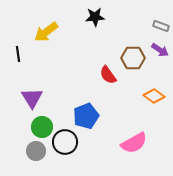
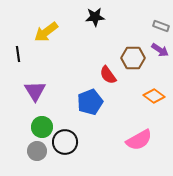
purple triangle: moved 3 px right, 7 px up
blue pentagon: moved 4 px right, 14 px up
pink semicircle: moved 5 px right, 3 px up
gray circle: moved 1 px right
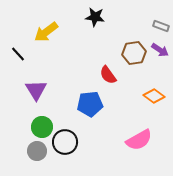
black star: rotated 12 degrees clockwise
black line: rotated 35 degrees counterclockwise
brown hexagon: moved 1 px right, 5 px up; rotated 10 degrees counterclockwise
purple triangle: moved 1 px right, 1 px up
blue pentagon: moved 2 px down; rotated 15 degrees clockwise
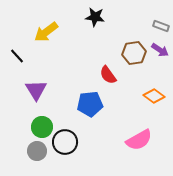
black line: moved 1 px left, 2 px down
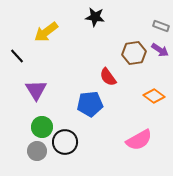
red semicircle: moved 2 px down
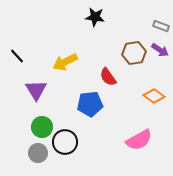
yellow arrow: moved 19 px right, 30 px down; rotated 10 degrees clockwise
gray circle: moved 1 px right, 2 px down
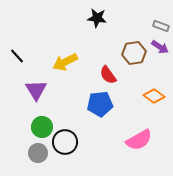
black star: moved 2 px right, 1 px down
purple arrow: moved 3 px up
red semicircle: moved 2 px up
blue pentagon: moved 10 px right
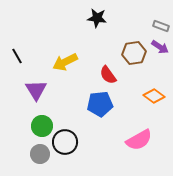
black line: rotated 14 degrees clockwise
green circle: moved 1 px up
gray circle: moved 2 px right, 1 px down
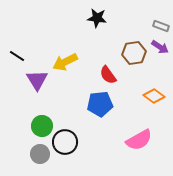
black line: rotated 28 degrees counterclockwise
purple triangle: moved 1 px right, 10 px up
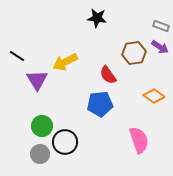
pink semicircle: rotated 80 degrees counterclockwise
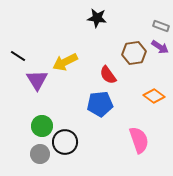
black line: moved 1 px right
